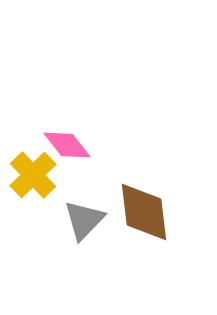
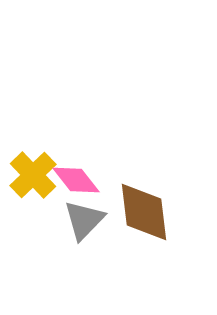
pink diamond: moved 9 px right, 35 px down
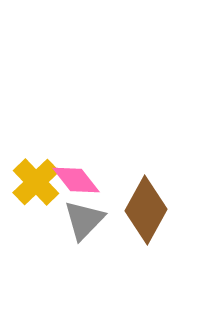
yellow cross: moved 3 px right, 7 px down
brown diamond: moved 2 px right, 2 px up; rotated 36 degrees clockwise
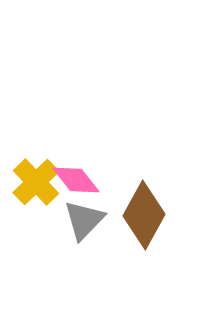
brown diamond: moved 2 px left, 5 px down
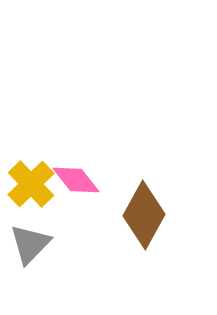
yellow cross: moved 5 px left, 2 px down
gray triangle: moved 54 px left, 24 px down
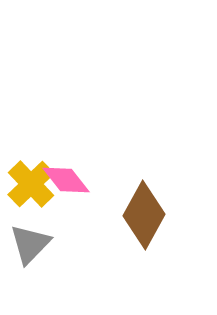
pink diamond: moved 10 px left
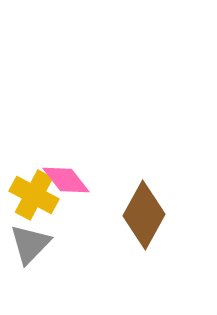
yellow cross: moved 3 px right, 11 px down; rotated 18 degrees counterclockwise
